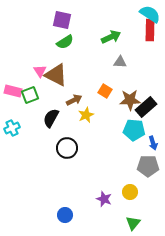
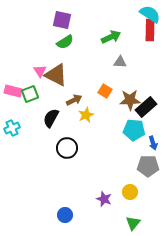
green square: moved 1 px up
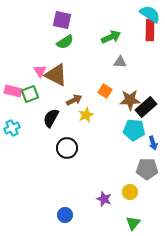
gray pentagon: moved 1 px left, 3 px down
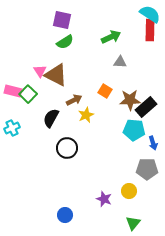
green square: moved 2 px left; rotated 24 degrees counterclockwise
yellow circle: moved 1 px left, 1 px up
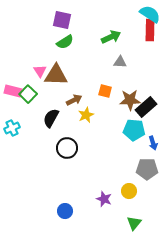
brown triangle: rotated 25 degrees counterclockwise
orange square: rotated 16 degrees counterclockwise
blue circle: moved 4 px up
green triangle: moved 1 px right
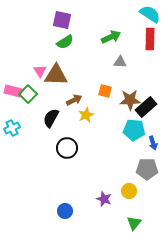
red rectangle: moved 9 px down
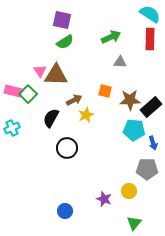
black rectangle: moved 5 px right
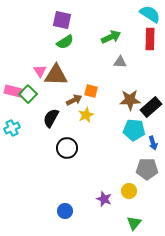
orange square: moved 14 px left
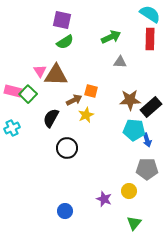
blue arrow: moved 6 px left, 3 px up
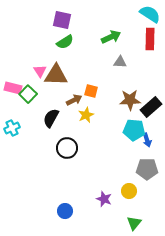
pink rectangle: moved 3 px up
